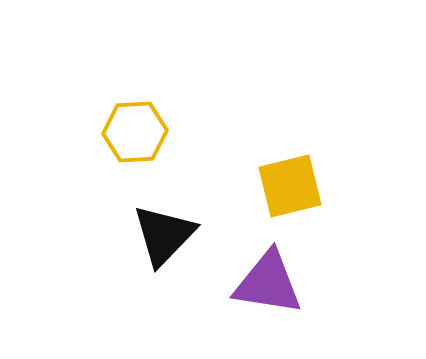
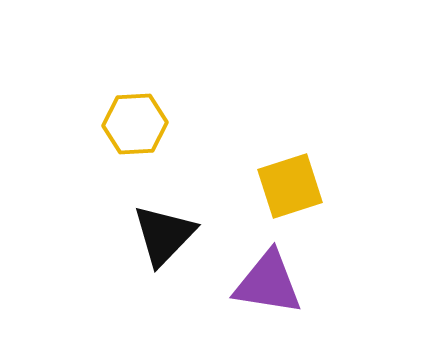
yellow hexagon: moved 8 px up
yellow square: rotated 4 degrees counterclockwise
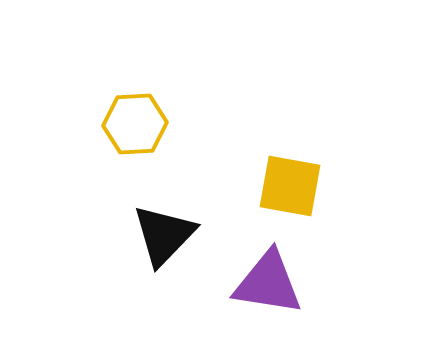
yellow square: rotated 28 degrees clockwise
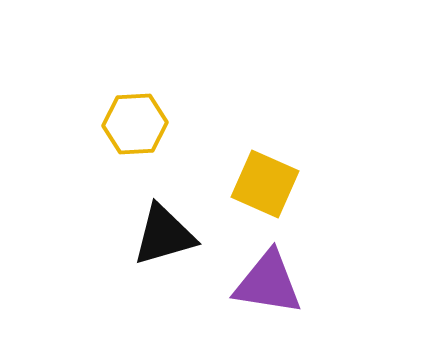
yellow square: moved 25 px left, 2 px up; rotated 14 degrees clockwise
black triangle: rotated 30 degrees clockwise
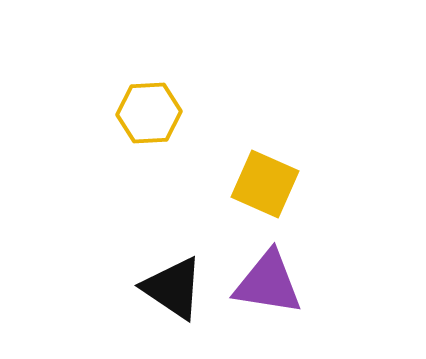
yellow hexagon: moved 14 px right, 11 px up
black triangle: moved 9 px right, 53 px down; rotated 50 degrees clockwise
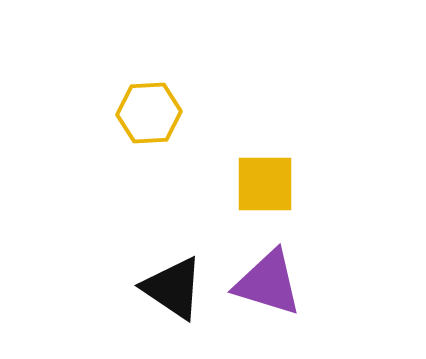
yellow square: rotated 24 degrees counterclockwise
purple triangle: rotated 8 degrees clockwise
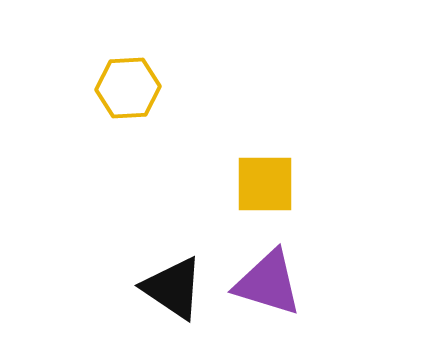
yellow hexagon: moved 21 px left, 25 px up
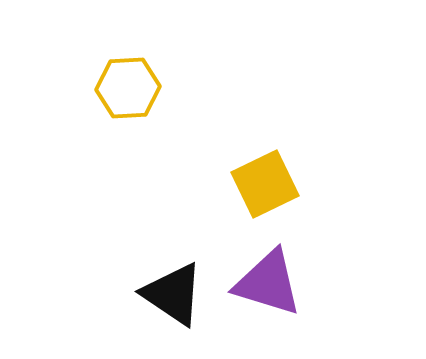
yellow square: rotated 26 degrees counterclockwise
black triangle: moved 6 px down
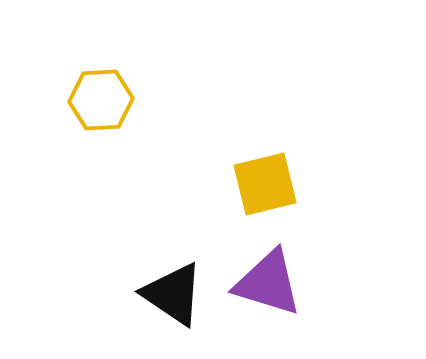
yellow hexagon: moved 27 px left, 12 px down
yellow square: rotated 12 degrees clockwise
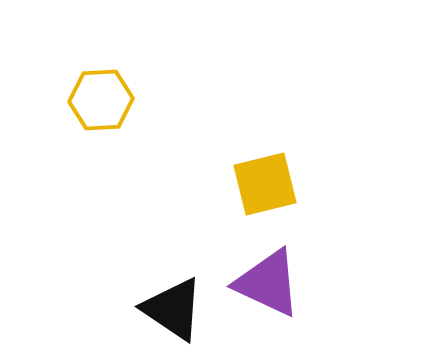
purple triangle: rotated 8 degrees clockwise
black triangle: moved 15 px down
